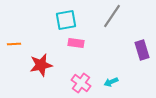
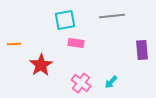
gray line: rotated 50 degrees clockwise
cyan square: moved 1 px left
purple rectangle: rotated 12 degrees clockwise
red star: rotated 20 degrees counterclockwise
cyan arrow: rotated 24 degrees counterclockwise
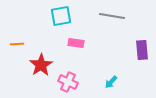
gray line: rotated 15 degrees clockwise
cyan square: moved 4 px left, 4 px up
orange line: moved 3 px right
pink cross: moved 13 px left, 1 px up; rotated 12 degrees counterclockwise
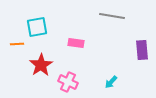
cyan square: moved 24 px left, 11 px down
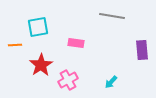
cyan square: moved 1 px right
orange line: moved 2 px left, 1 px down
pink cross: moved 2 px up; rotated 36 degrees clockwise
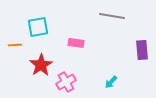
pink cross: moved 2 px left, 2 px down
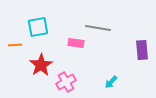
gray line: moved 14 px left, 12 px down
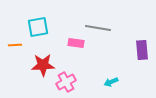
red star: moved 2 px right; rotated 30 degrees clockwise
cyan arrow: rotated 24 degrees clockwise
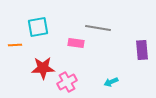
red star: moved 3 px down
pink cross: moved 1 px right
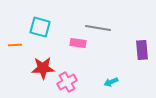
cyan square: moved 2 px right; rotated 25 degrees clockwise
pink rectangle: moved 2 px right
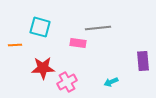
gray line: rotated 15 degrees counterclockwise
purple rectangle: moved 1 px right, 11 px down
